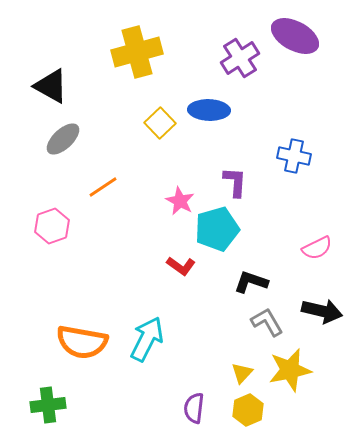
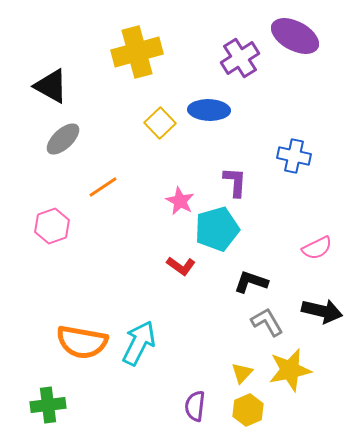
cyan arrow: moved 8 px left, 4 px down
purple semicircle: moved 1 px right, 2 px up
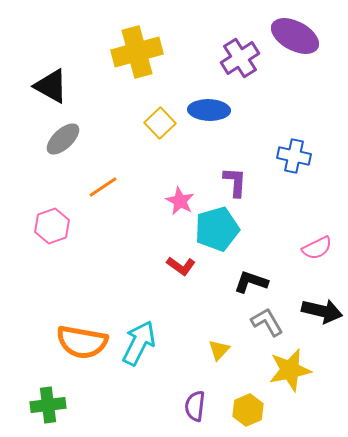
yellow triangle: moved 23 px left, 23 px up
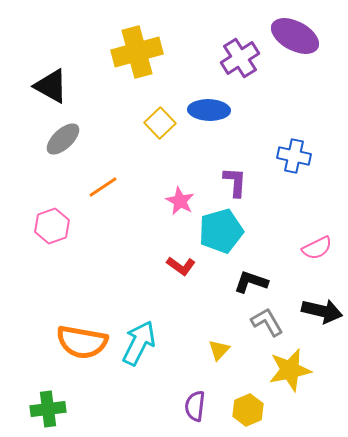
cyan pentagon: moved 4 px right, 2 px down
green cross: moved 4 px down
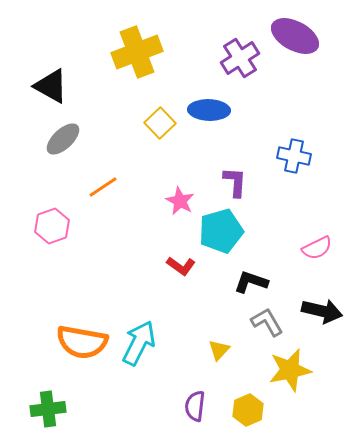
yellow cross: rotated 6 degrees counterclockwise
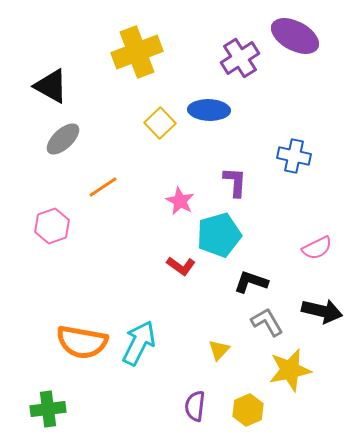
cyan pentagon: moved 2 px left, 4 px down
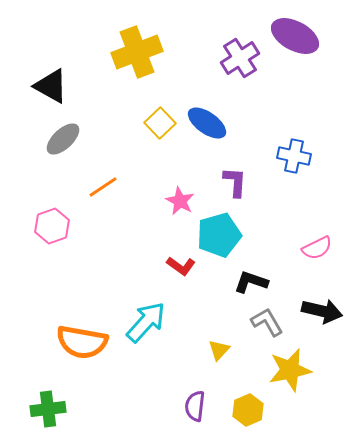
blue ellipse: moved 2 px left, 13 px down; rotated 33 degrees clockwise
cyan arrow: moved 7 px right, 21 px up; rotated 15 degrees clockwise
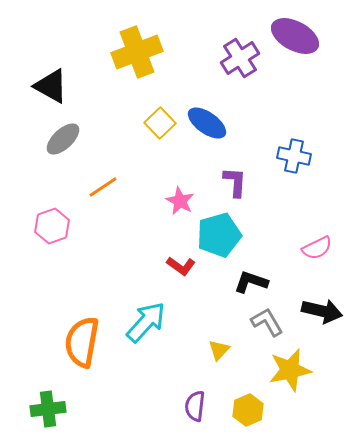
orange semicircle: rotated 90 degrees clockwise
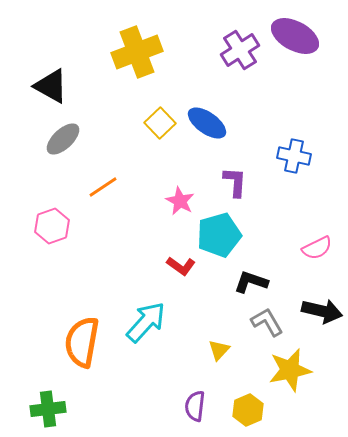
purple cross: moved 8 px up
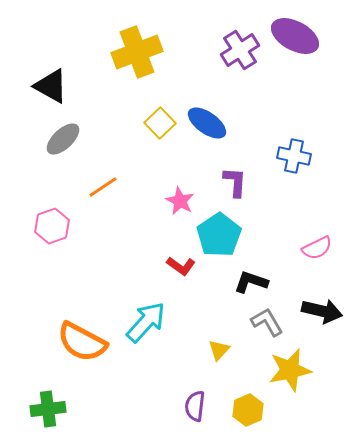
cyan pentagon: rotated 18 degrees counterclockwise
orange semicircle: rotated 72 degrees counterclockwise
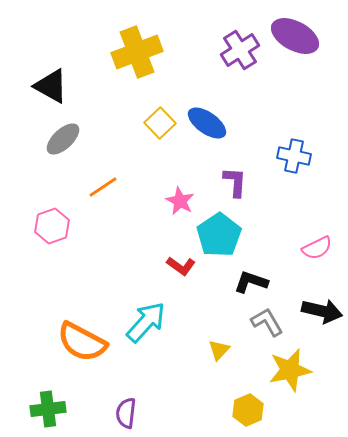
purple semicircle: moved 69 px left, 7 px down
